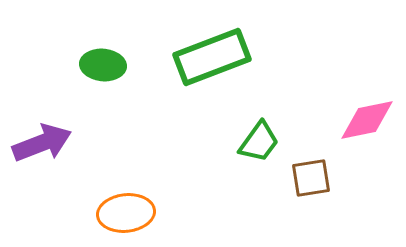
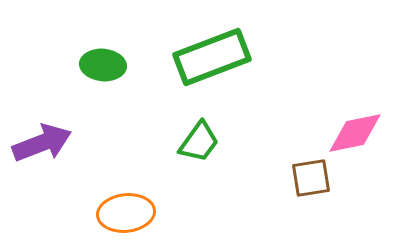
pink diamond: moved 12 px left, 13 px down
green trapezoid: moved 60 px left
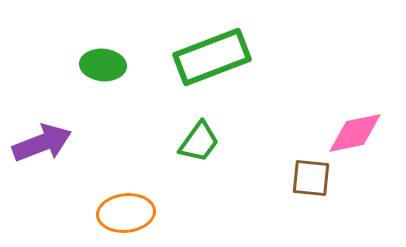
brown square: rotated 15 degrees clockwise
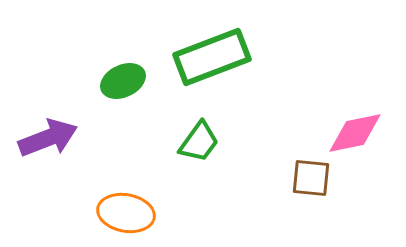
green ellipse: moved 20 px right, 16 px down; rotated 30 degrees counterclockwise
purple arrow: moved 6 px right, 5 px up
orange ellipse: rotated 16 degrees clockwise
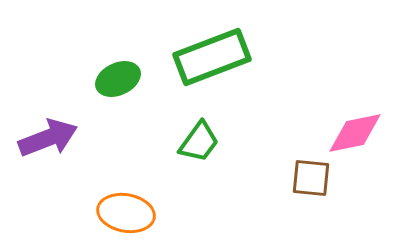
green ellipse: moved 5 px left, 2 px up
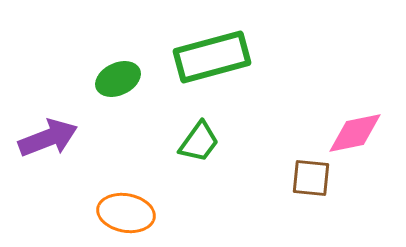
green rectangle: rotated 6 degrees clockwise
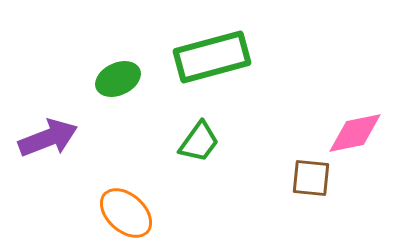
orange ellipse: rotated 32 degrees clockwise
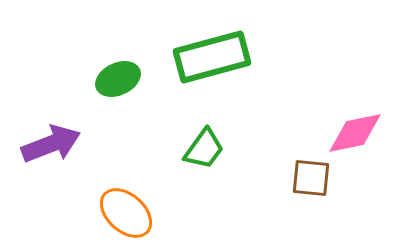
purple arrow: moved 3 px right, 6 px down
green trapezoid: moved 5 px right, 7 px down
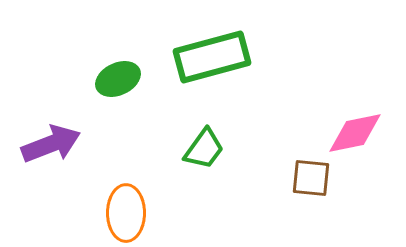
orange ellipse: rotated 48 degrees clockwise
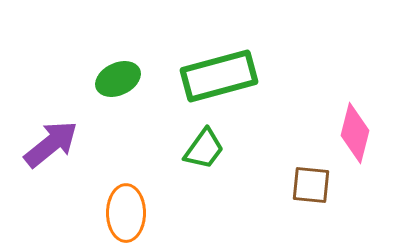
green rectangle: moved 7 px right, 19 px down
pink diamond: rotated 64 degrees counterclockwise
purple arrow: rotated 18 degrees counterclockwise
brown square: moved 7 px down
